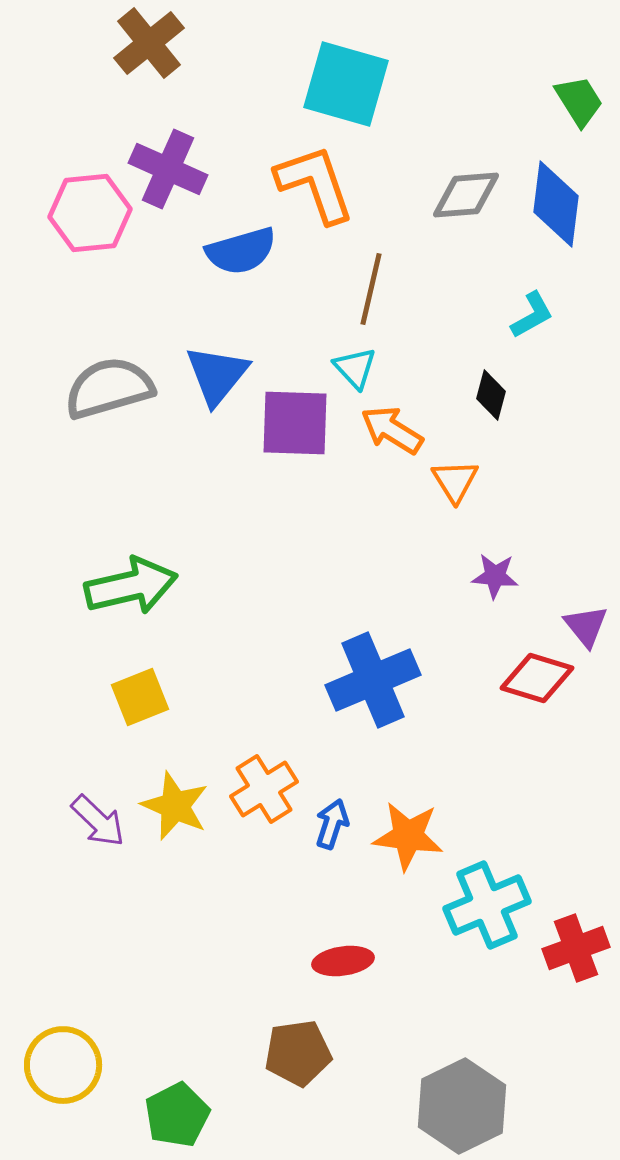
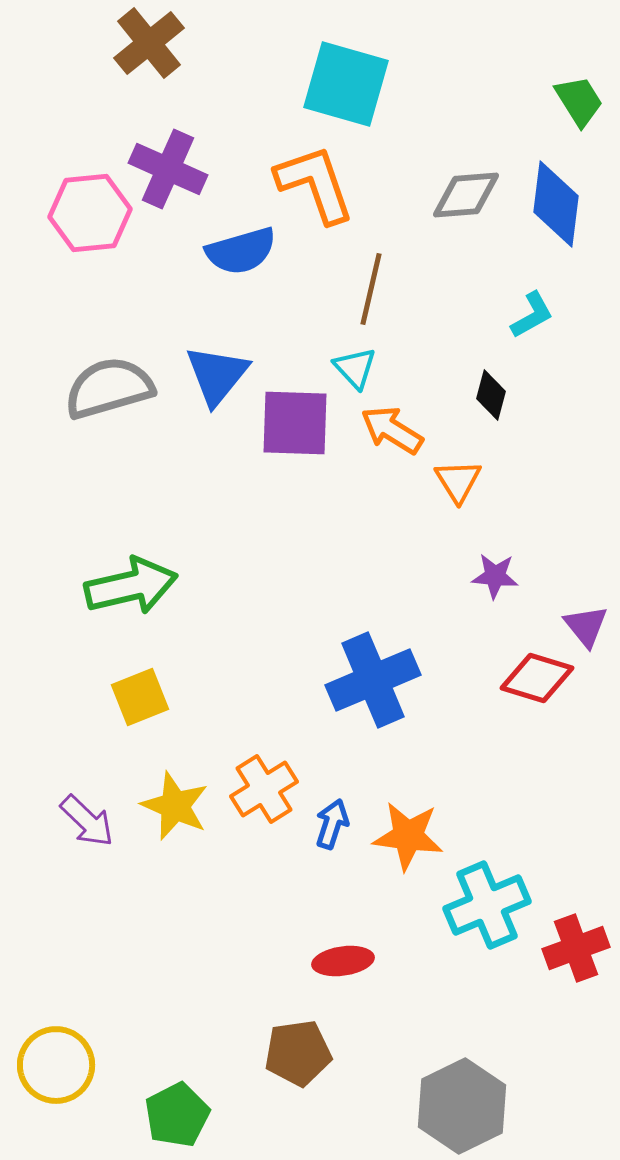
orange triangle: moved 3 px right
purple arrow: moved 11 px left
yellow circle: moved 7 px left
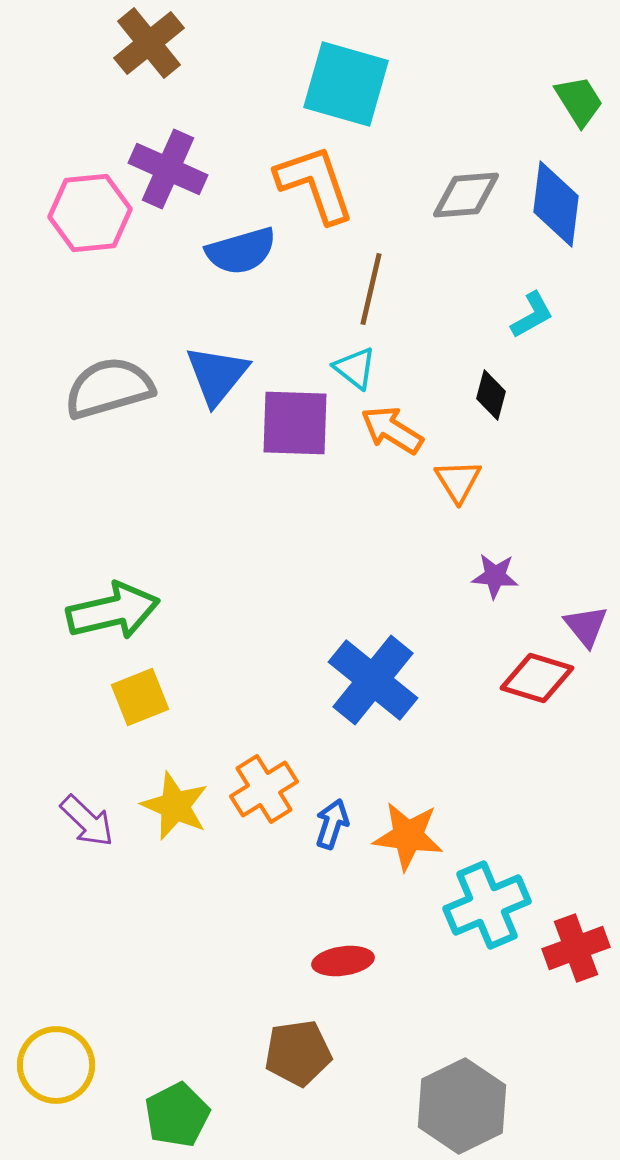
cyan triangle: rotated 9 degrees counterclockwise
green arrow: moved 18 px left, 25 px down
blue cross: rotated 28 degrees counterclockwise
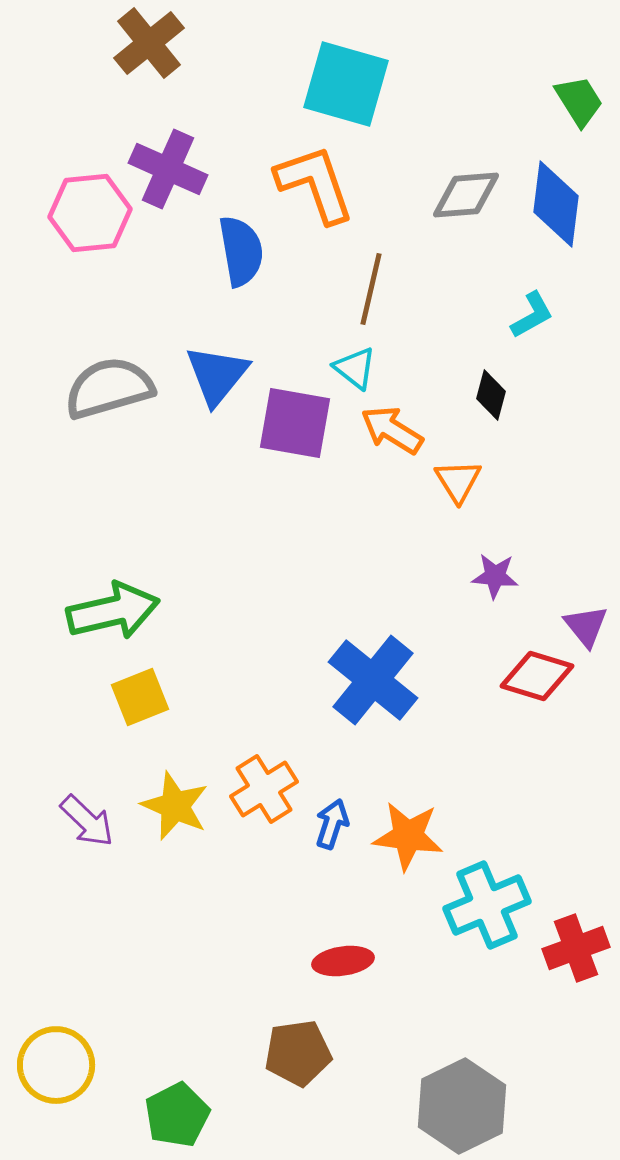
blue semicircle: rotated 84 degrees counterclockwise
purple square: rotated 8 degrees clockwise
red diamond: moved 2 px up
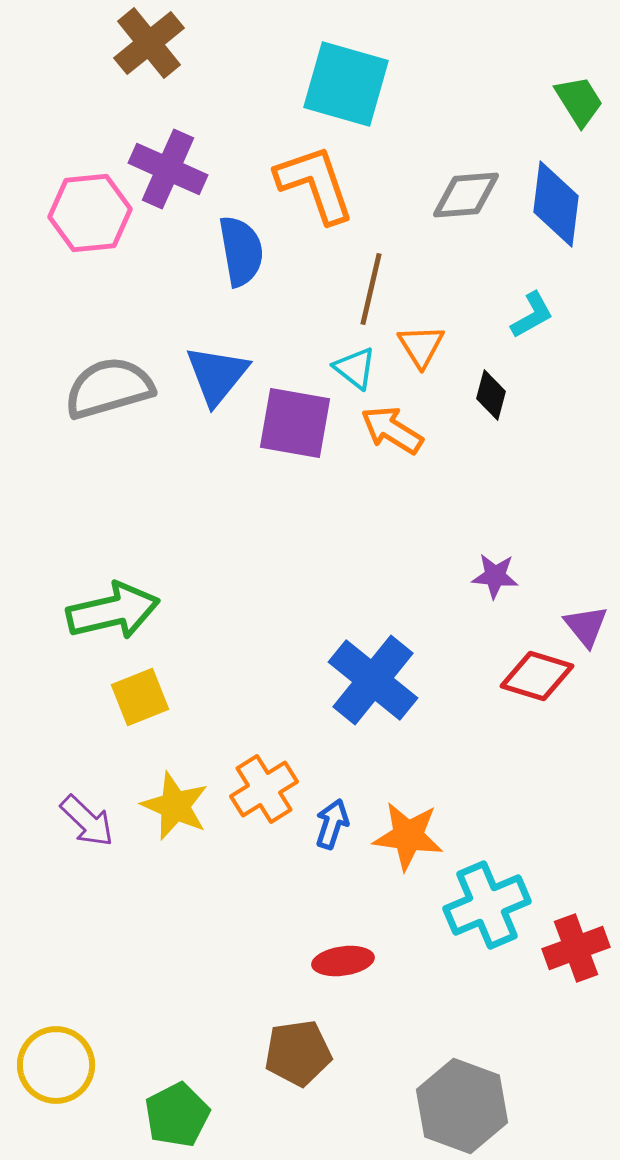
orange triangle: moved 37 px left, 135 px up
gray hexagon: rotated 14 degrees counterclockwise
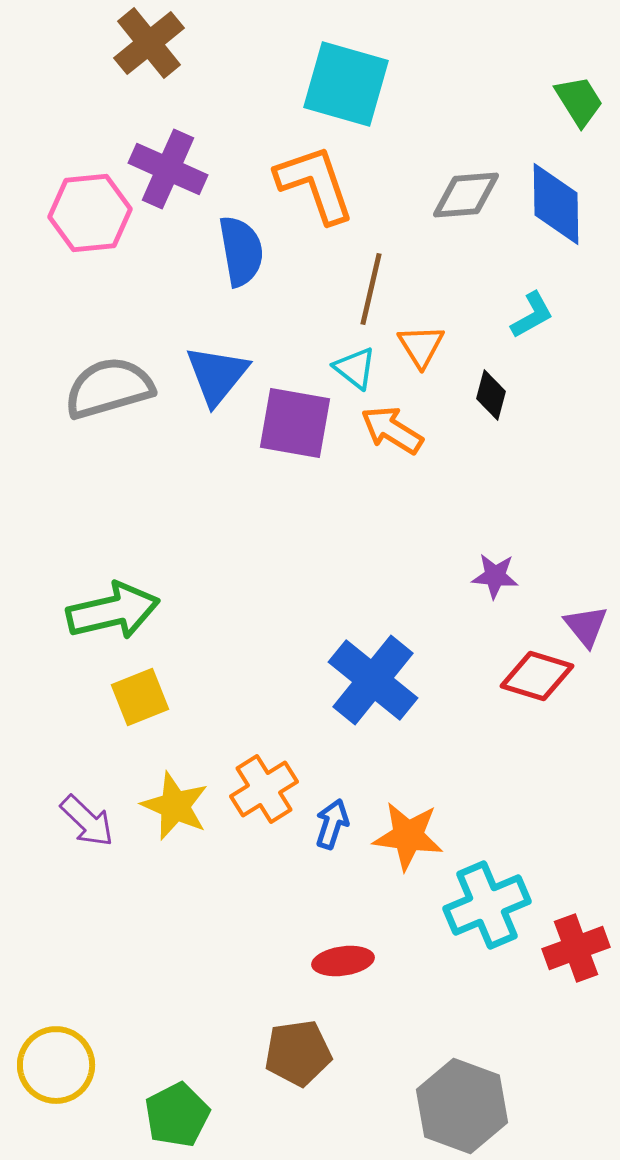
blue diamond: rotated 8 degrees counterclockwise
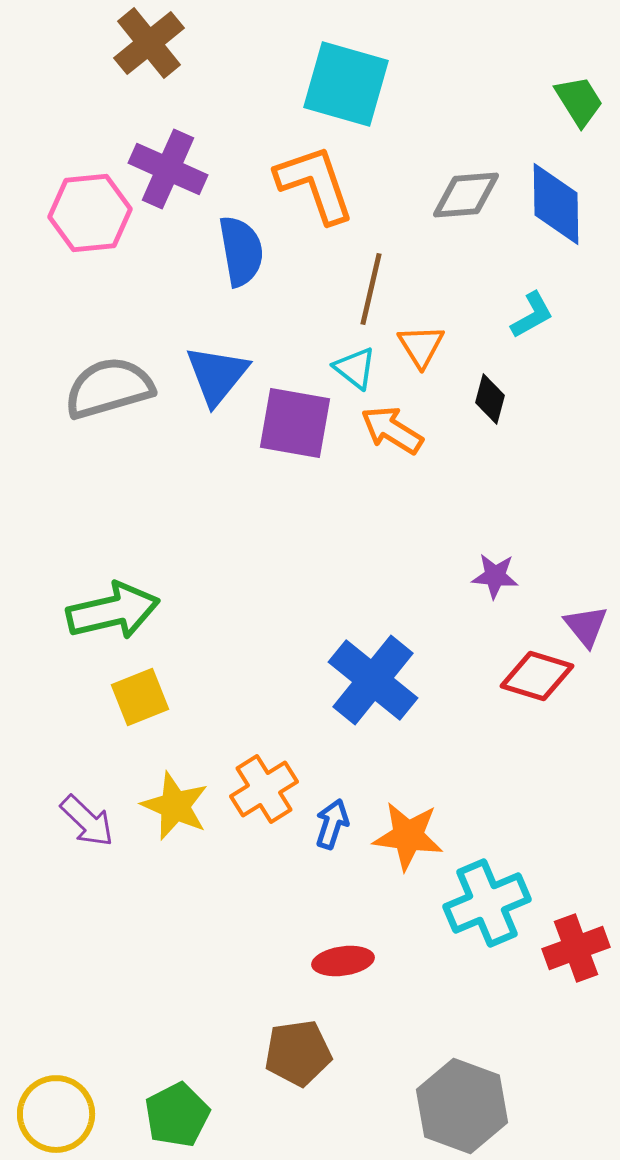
black diamond: moved 1 px left, 4 px down
cyan cross: moved 2 px up
yellow circle: moved 49 px down
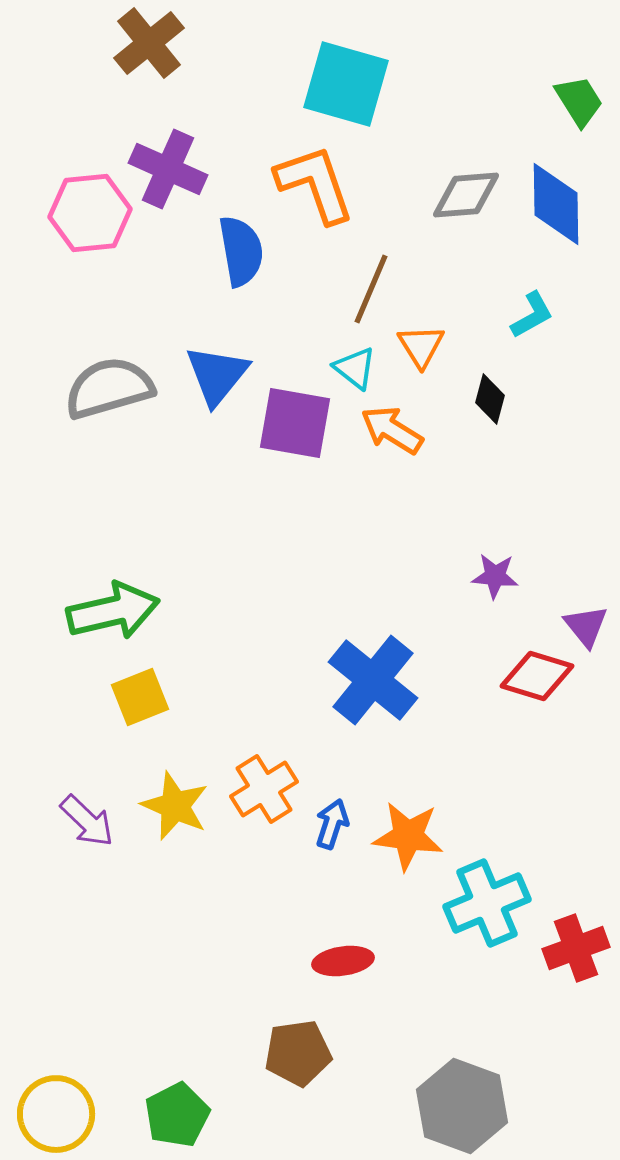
brown line: rotated 10 degrees clockwise
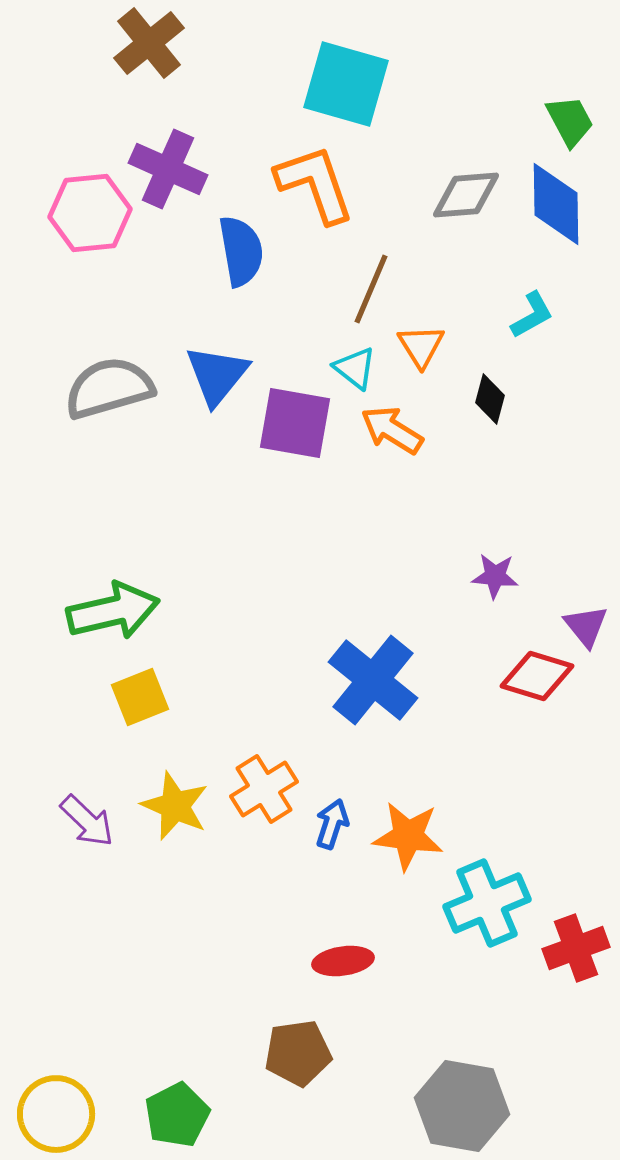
green trapezoid: moved 9 px left, 20 px down; rotated 4 degrees clockwise
gray hexagon: rotated 10 degrees counterclockwise
